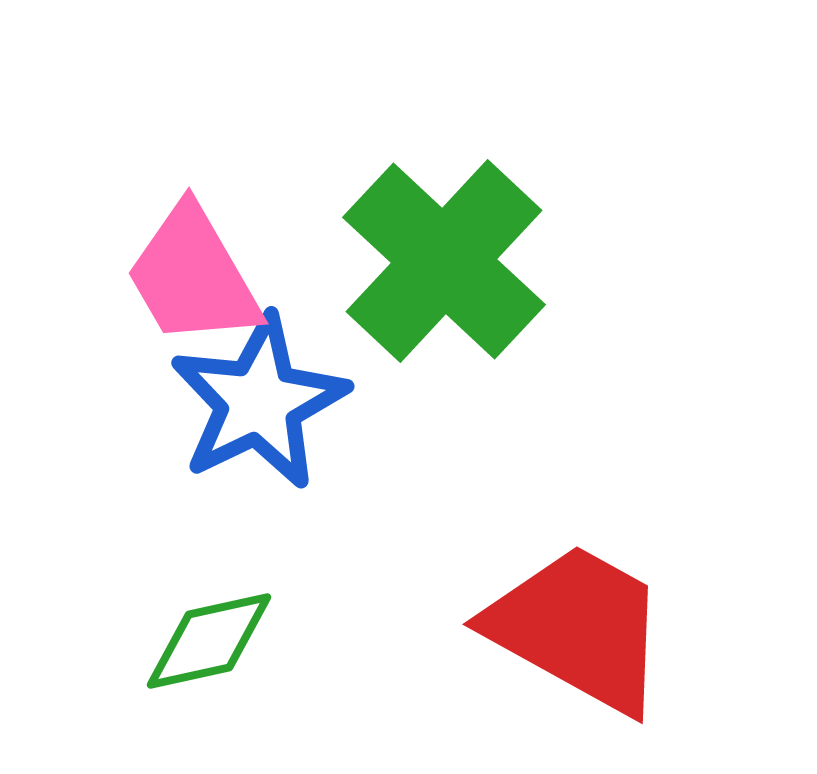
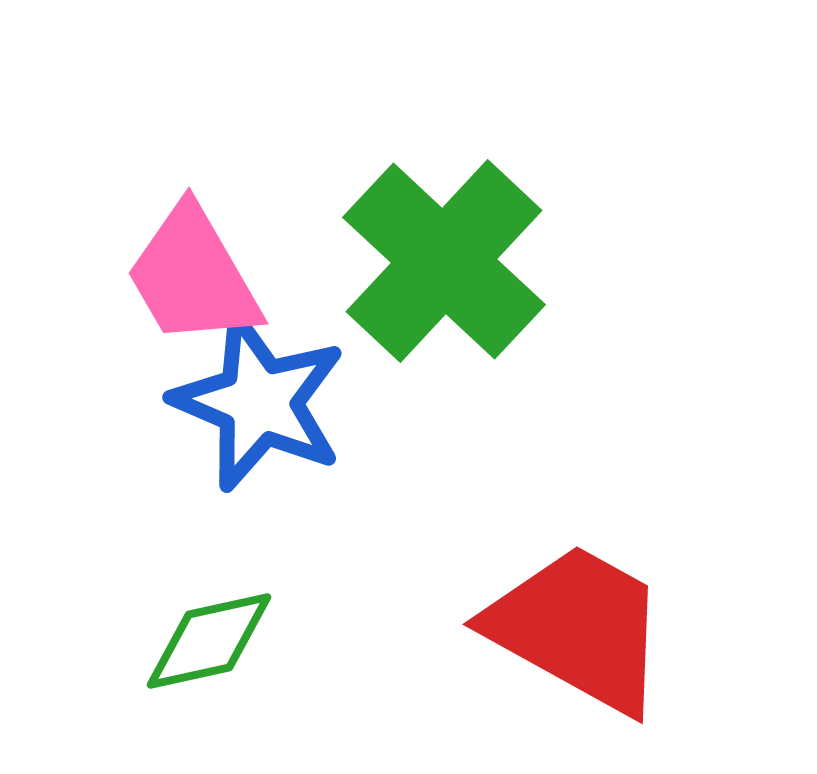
blue star: rotated 23 degrees counterclockwise
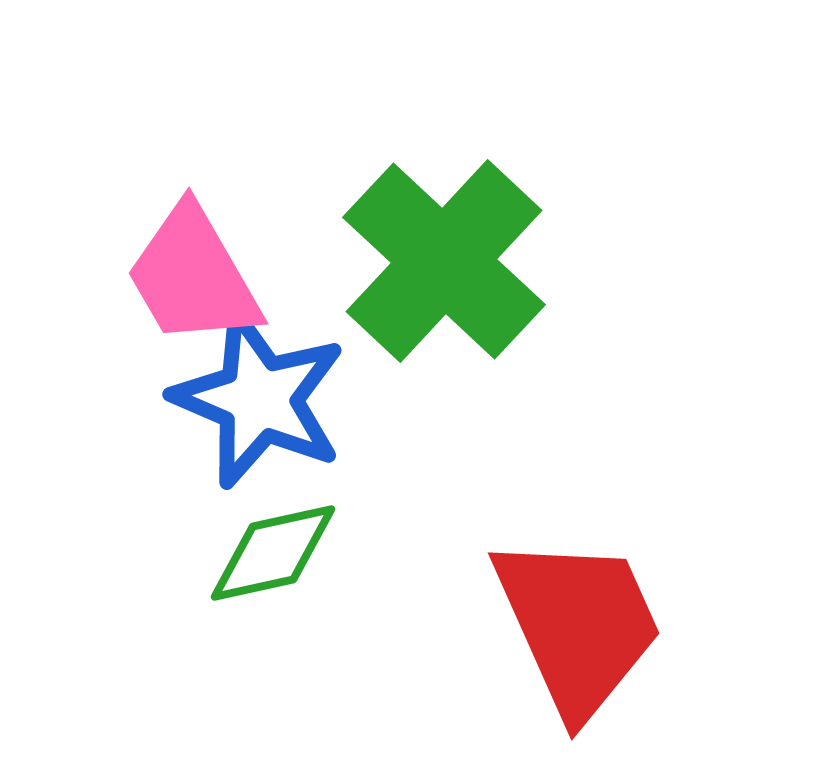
blue star: moved 3 px up
red trapezoid: moved 3 px up; rotated 37 degrees clockwise
green diamond: moved 64 px right, 88 px up
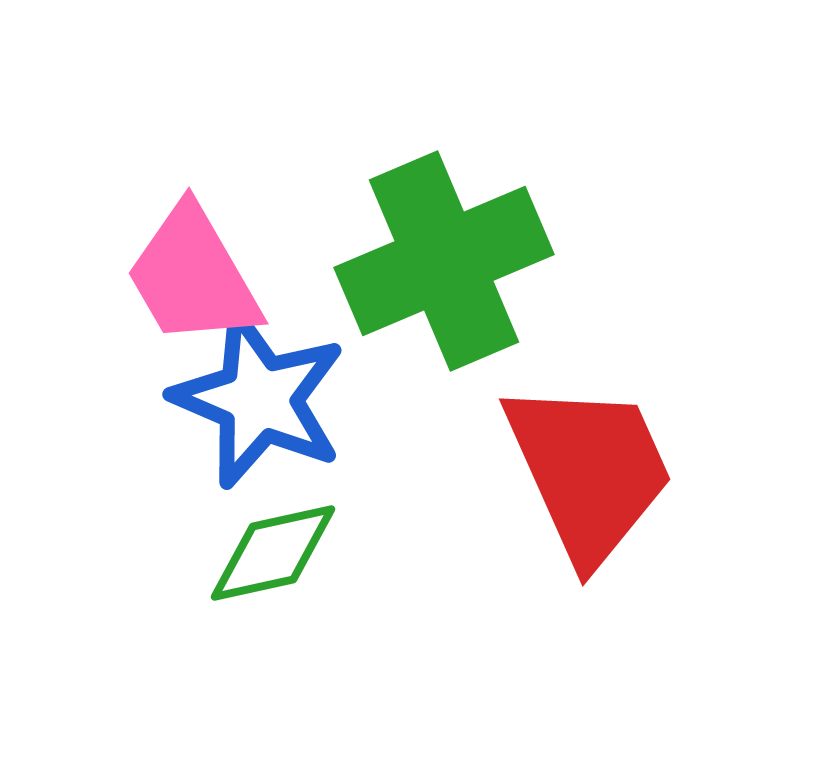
green cross: rotated 24 degrees clockwise
red trapezoid: moved 11 px right, 154 px up
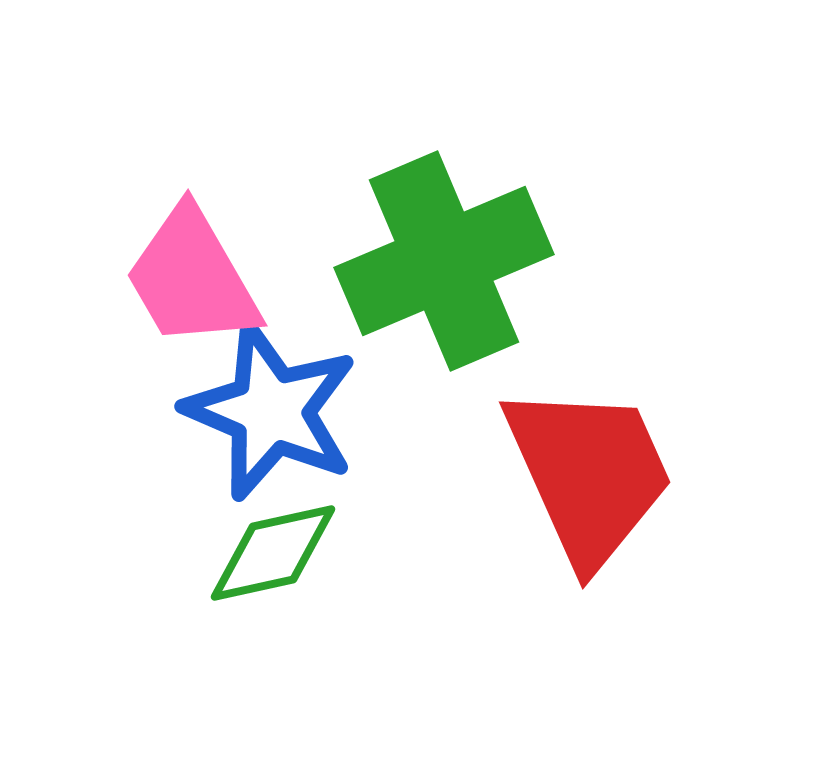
pink trapezoid: moved 1 px left, 2 px down
blue star: moved 12 px right, 12 px down
red trapezoid: moved 3 px down
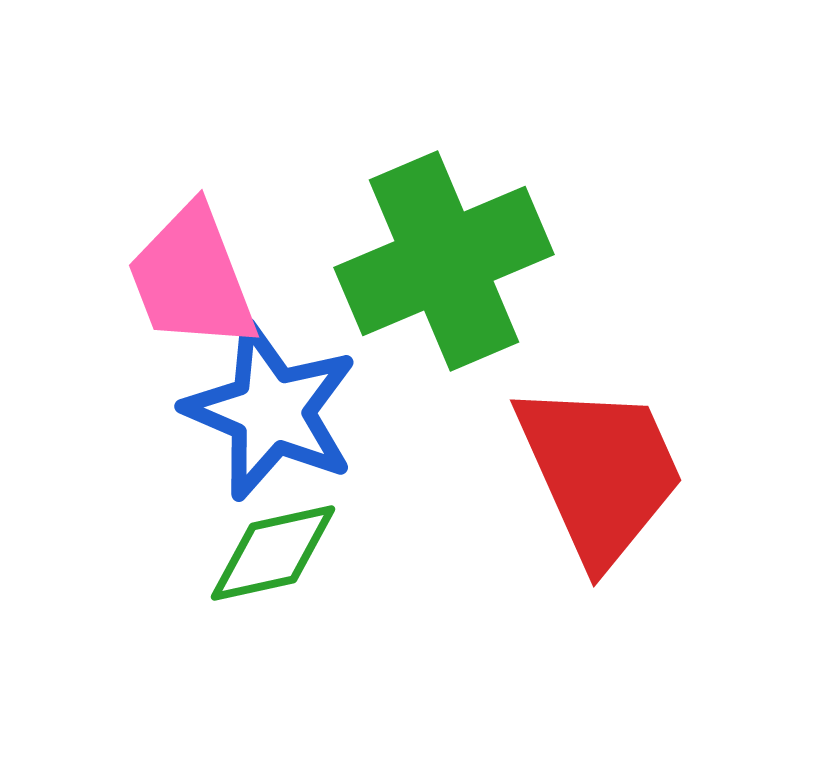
pink trapezoid: rotated 9 degrees clockwise
red trapezoid: moved 11 px right, 2 px up
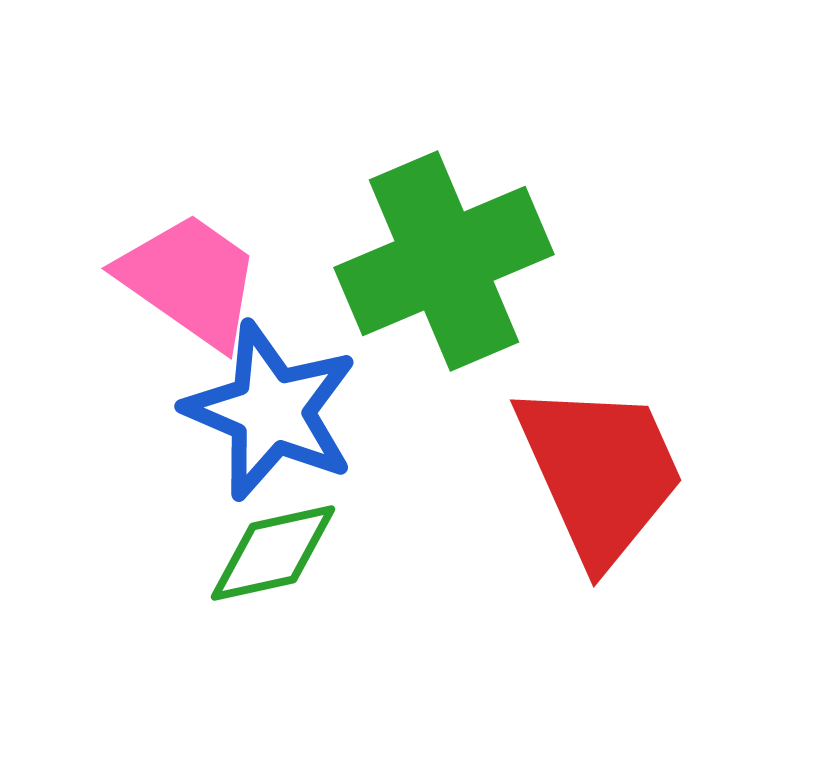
pink trapezoid: moved 2 px left, 2 px down; rotated 146 degrees clockwise
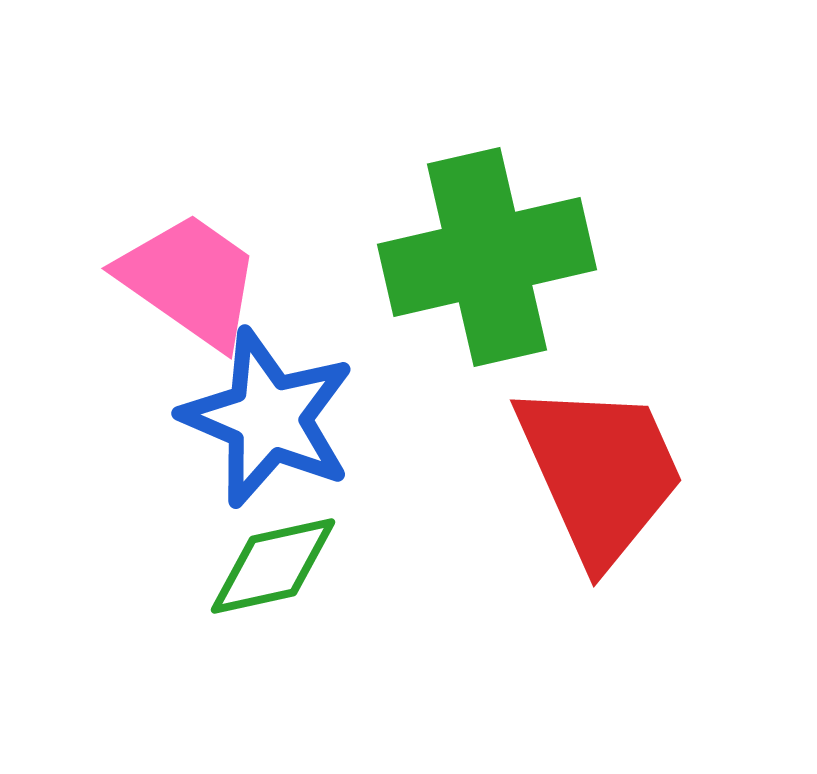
green cross: moved 43 px right, 4 px up; rotated 10 degrees clockwise
blue star: moved 3 px left, 7 px down
green diamond: moved 13 px down
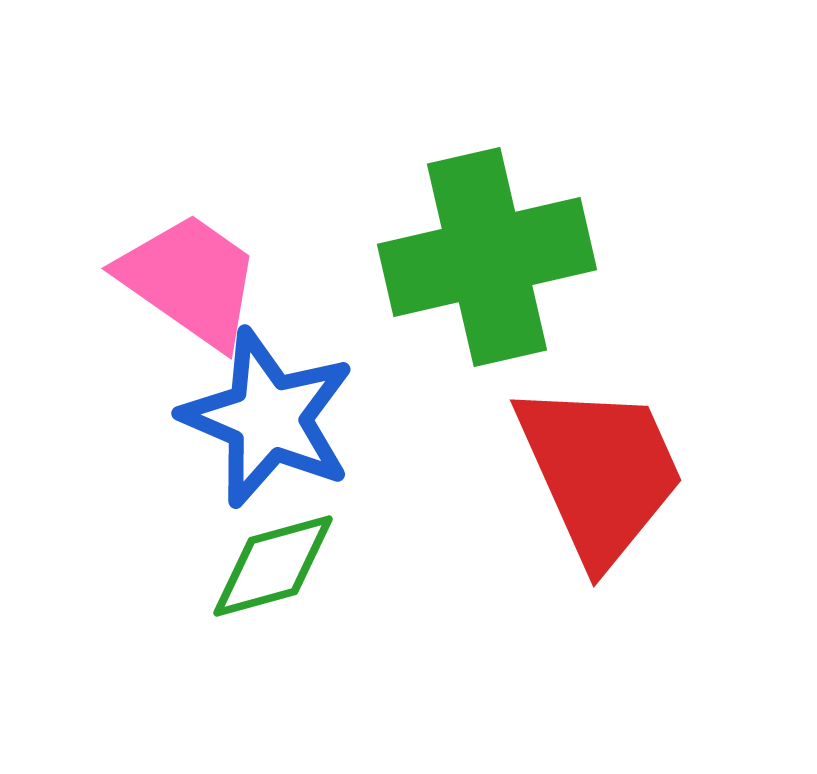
green diamond: rotated 3 degrees counterclockwise
